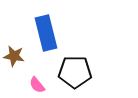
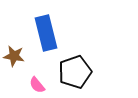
black pentagon: rotated 20 degrees counterclockwise
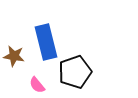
blue rectangle: moved 9 px down
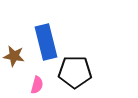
black pentagon: rotated 20 degrees clockwise
pink semicircle: rotated 126 degrees counterclockwise
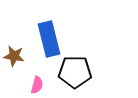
blue rectangle: moved 3 px right, 3 px up
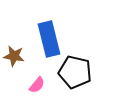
black pentagon: rotated 12 degrees clockwise
pink semicircle: rotated 24 degrees clockwise
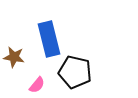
brown star: moved 1 px down
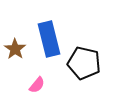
brown star: moved 1 px right, 8 px up; rotated 25 degrees clockwise
black pentagon: moved 9 px right, 9 px up
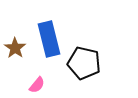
brown star: moved 1 px up
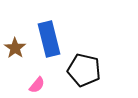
black pentagon: moved 7 px down
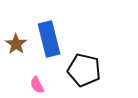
brown star: moved 1 px right, 4 px up
pink semicircle: rotated 114 degrees clockwise
